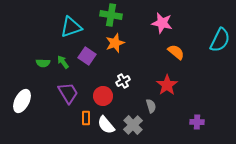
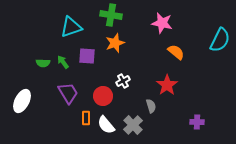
purple square: rotated 30 degrees counterclockwise
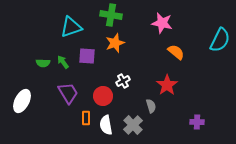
white semicircle: rotated 30 degrees clockwise
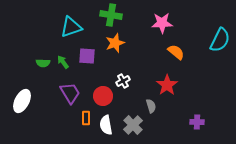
pink star: rotated 15 degrees counterclockwise
purple trapezoid: moved 2 px right
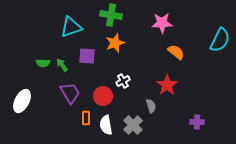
green arrow: moved 1 px left, 3 px down
